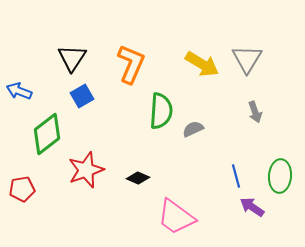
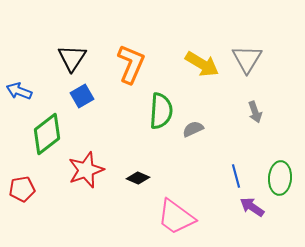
green ellipse: moved 2 px down
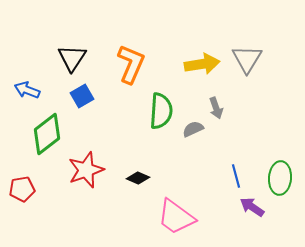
yellow arrow: rotated 40 degrees counterclockwise
blue arrow: moved 8 px right, 1 px up
gray arrow: moved 39 px left, 4 px up
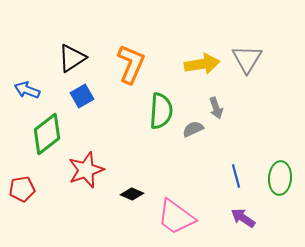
black triangle: rotated 24 degrees clockwise
black diamond: moved 6 px left, 16 px down
purple arrow: moved 9 px left, 11 px down
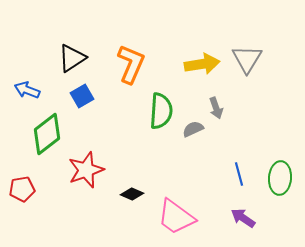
blue line: moved 3 px right, 2 px up
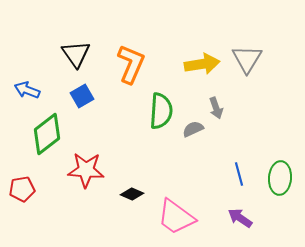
black triangle: moved 4 px right, 4 px up; rotated 32 degrees counterclockwise
red star: rotated 24 degrees clockwise
purple arrow: moved 3 px left
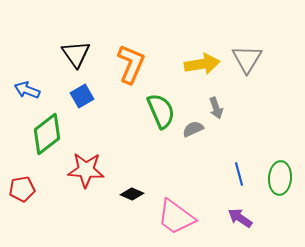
green semicircle: rotated 27 degrees counterclockwise
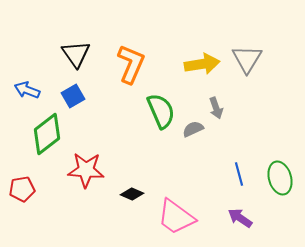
blue square: moved 9 px left
green ellipse: rotated 20 degrees counterclockwise
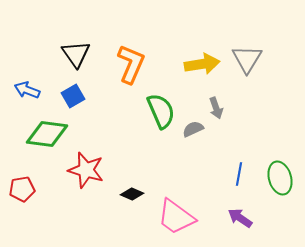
green diamond: rotated 45 degrees clockwise
red star: rotated 12 degrees clockwise
blue line: rotated 25 degrees clockwise
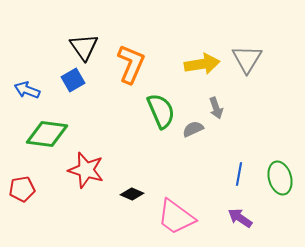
black triangle: moved 8 px right, 7 px up
blue square: moved 16 px up
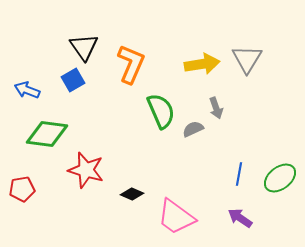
green ellipse: rotated 68 degrees clockwise
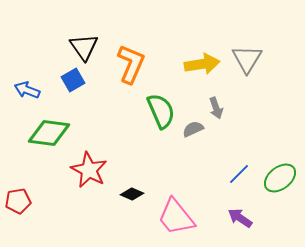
green diamond: moved 2 px right, 1 px up
red star: moved 3 px right; rotated 12 degrees clockwise
blue line: rotated 35 degrees clockwise
red pentagon: moved 4 px left, 12 px down
pink trapezoid: rotated 15 degrees clockwise
